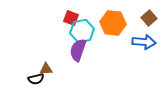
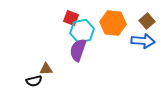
brown square: moved 2 px left, 3 px down
blue arrow: moved 1 px left, 1 px up
black semicircle: moved 2 px left, 2 px down
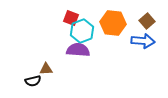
cyan hexagon: rotated 10 degrees counterclockwise
purple semicircle: rotated 75 degrees clockwise
black semicircle: moved 1 px left
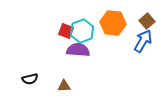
red square: moved 5 px left, 13 px down
blue arrow: rotated 65 degrees counterclockwise
brown triangle: moved 18 px right, 17 px down
black semicircle: moved 3 px left, 2 px up
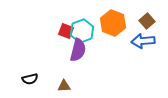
orange hexagon: rotated 15 degrees clockwise
blue arrow: rotated 125 degrees counterclockwise
purple semicircle: rotated 100 degrees clockwise
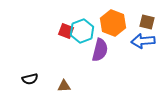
brown square: moved 1 px down; rotated 35 degrees counterclockwise
purple semicircle: moved 22 px right
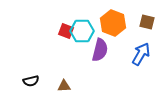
cyan hexagon: rotated 20 degrees clockwise
blue arrow: moved 2 px left, 13 px down; rotated 125 degrees clockwise
black semicircle: moved 1 px right, 2 px down
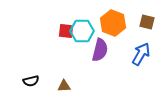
red square: rotated 14 degrees counterclockwise
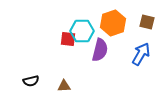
orange hexagon: rotated 20 degrees clockwise
red square: moved 2 px right, 8 px down
